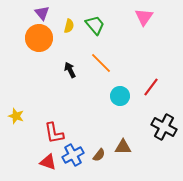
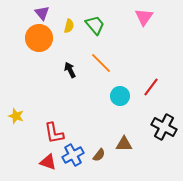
brown triangle: moved 1 px right, 3 px up
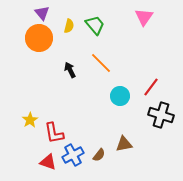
yellow star: moved 14 px right, 4 px down; rotated 21 degrees clockwise
black cross: moved 3 px left, 12 px up; rotated 10 degrees counterclockwise
brown triangle: rotated 12 degrees counterclockwise
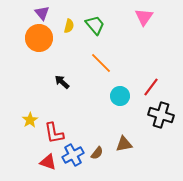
black arrow: moved 8 px left, 12 px down; rotated 21 degrees counterclockwise
brown semicircle: moved 2 px left, 2 px up
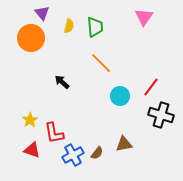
green trapezoid: moved 2 px down; rotated 35 degrees clockwise
orange circle: moved 8 px left
red triangle: moved 16 px left, 12 px up
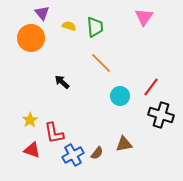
yellow semicircle: rotated 88 degrees counterclockwise
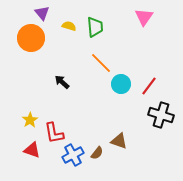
red line: moved 2 px left, 1 px up
cyan circle: moved 1 px right, 12 px up
brown triangle: moved 5 px left, 3 px up; rotated 30 degrees clockwise
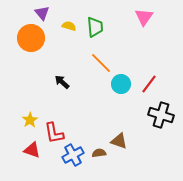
red line: moved 2 px up
brown semicircle: moved 2 px right; rotated 136 degrees counterclockwise
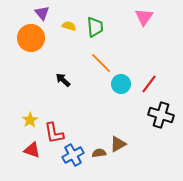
black arrow: moved 1 px right, 2 px up
brown triangle: moved 1 px left, 3 px down; rotated 48 degrees counterclockwise
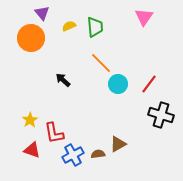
yellow semicircle: rotated 40 degrees counterclockwise
cyan circle: moved 3 px left
brown semicircle: moved 1 px left, 1 px down
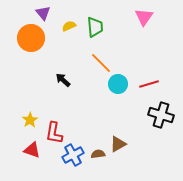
purple triangle: moved 1 px right
red line: rotated 36 degrees clockwise
red L-shape: rotated 20 degrees clockwise
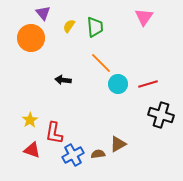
yellow semicircle: rotated 32 degrees counterclockwise
black arrow: rotated 35 degrees counterclockwise
red line: moved 1 px left
